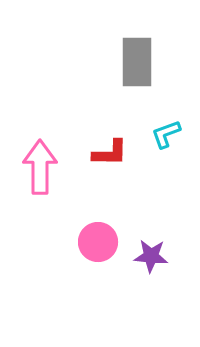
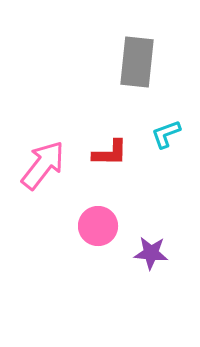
gray rectangle: rotated 6 degrees clockwise
pink arrow: moved 3 px right, 2 px up; rotated 38 degrees clockwise
pink circle: moved 16 px up
purple star: moved 3 px up
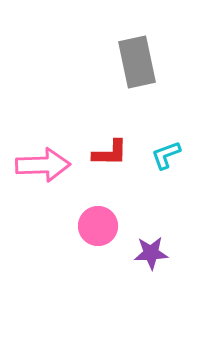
gray rectangle: rotated 18 degrees counterclockwise
cyan L-shape: moved 21 px down
pink arrow: rotated 50 degrees clockwise
purple star: rotated 8 degrees counterclockwise
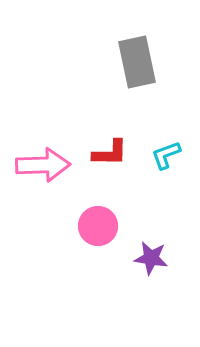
purple star: moved 5 px down; rotated 12 degrees clockwise
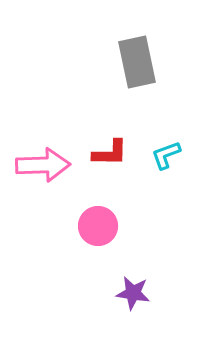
purple star: moved 18 px left, 35 px down
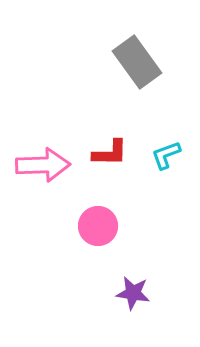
gray rectangle: rotated 24 degrees counterclockwise
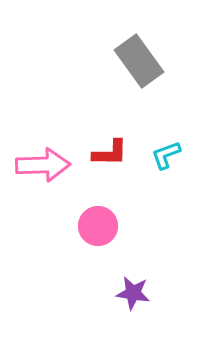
gray rectangle: moved 2 px right, 1 px up
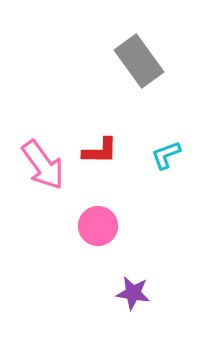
red L-shape: moved 10 px left, 2 px up
pink arrow: rotated 56 degrees clockwise
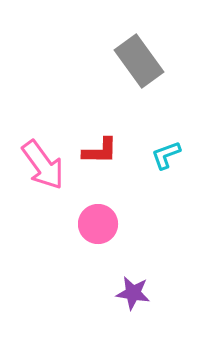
pink circle: moved 2 px up
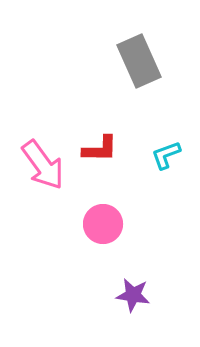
gray rectangle: rotated 12 degrees clockwise
red L-shape: moved 2 px up
pink circle: moved 5 px right
purple star: moved 2 px down
